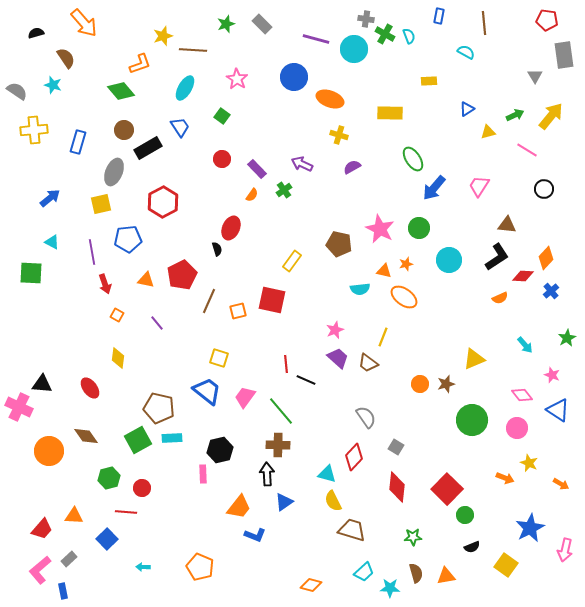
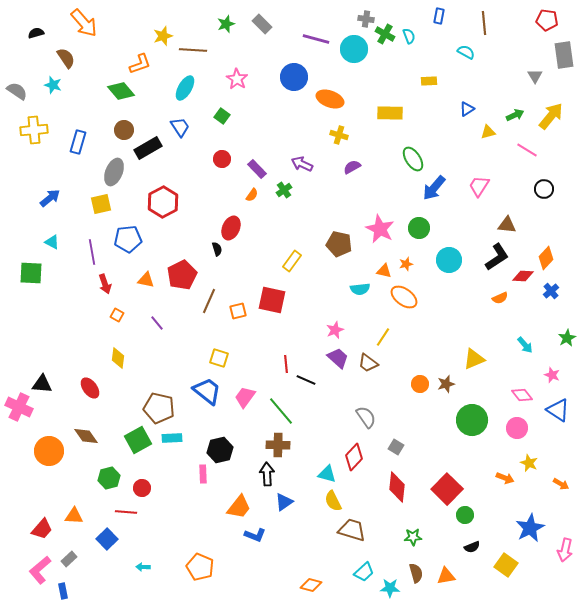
yellow line at (383, 337): rotated 12 degrees clockwise
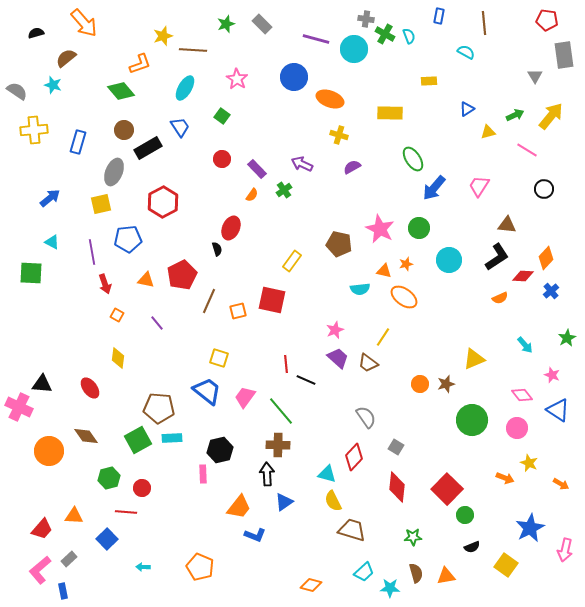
brown semicircle at (66, 58): rotated 95 degrees counterclockwise
brown pentagon at (159, 408): rotated 8 degrees counterclockwise
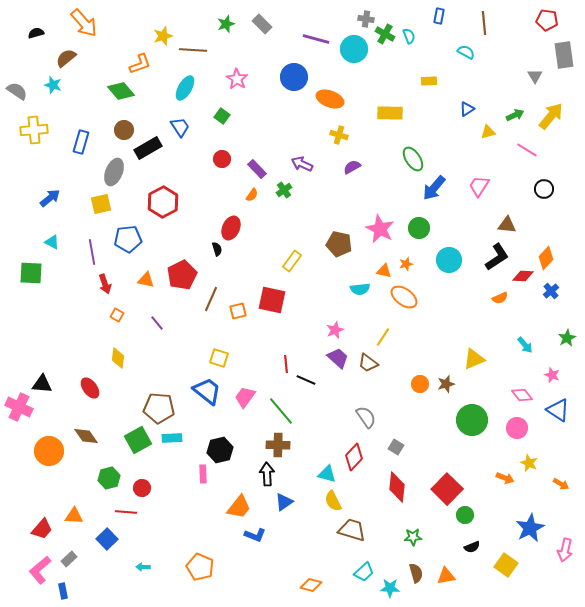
blue rectangle at (78, 142): moved 3 px right
brown line at (209, 301): moved 2 px right, 2 px up
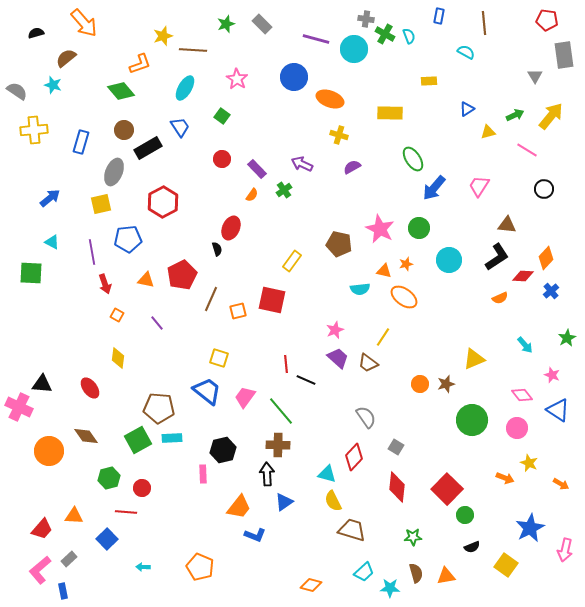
black hexagon at (220, 450): moved 3 px right
